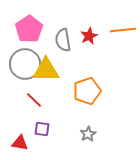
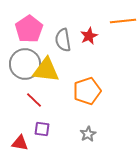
orange line: moved 9 px up
yellow triangle: rotated 8 degrees clockwise
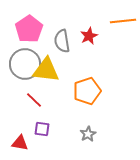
gray semicircle: moved 1 px left, 1 px down
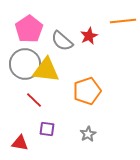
gray semicircle: rotated 40 degrees counterclockwise
purple square: moved 5 px right
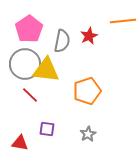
gray semicircle: rotated 120 degrees counterclockwise
red line: moved 4 px left, 5 px up
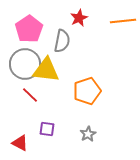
red star: moved 10 px left, 18 px up
red triangle: rotated 18 degrees clockwise
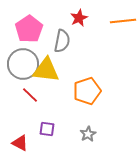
gray circle: moved 2 px left
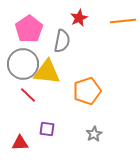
yellow triangle: moved 1 px right, 2 px down
red line: moved 2 px left
gray star: moved 6 px right
red triangle: rotated 30 degrees counterclockwise
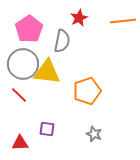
red line: moved 9 px left
gray star: rotated 21 degrees counterclockwise
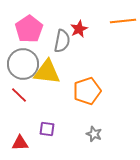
red star: moved 11 px down
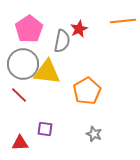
orange pentagon: rotated 12 degrees counterclockwise
purple square: moved 2 px left
